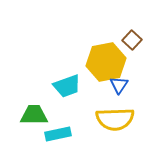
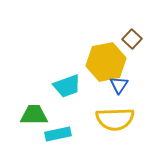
brown square: moved 1 px up
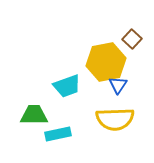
blue triangle: moved 1 px left
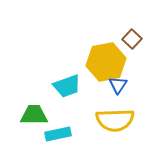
yellow semicircle: moved 1 px down
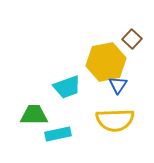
cyan trapezoid: moved 1 px down
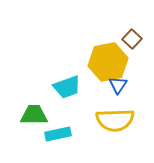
yellow hexagon: moved 2 px right
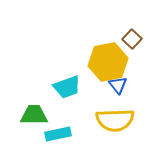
blue triangle: rotated 12 degrees counterclockwise
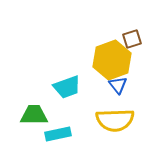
brown square: rotated 30 degrees clockwise
yellow hexagon: moved 4 px right, 2 px up; rotated 9 degrees counterclockwise
